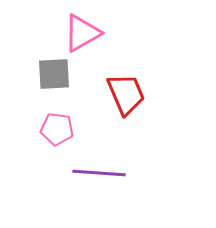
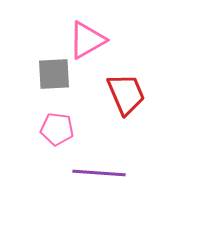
pink triangle: moved 5 px right, 7 px down
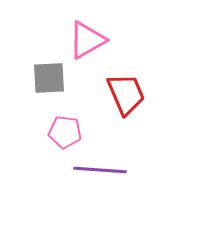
gray square: moved 5 px left, 4 px down
pink pentagon: moved 8 px right, 3 px down
purple line: moved 1 px right, 3 px up
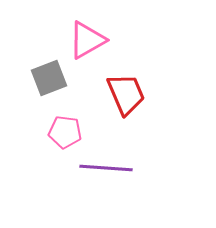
gray square: rotated 18 degrees counterclockwise
purple line: moved 6 px right, 2 px up
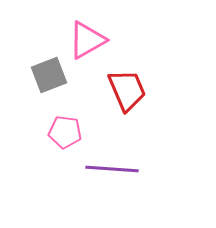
gray square: moved 3 px up
red trapezoid: moved 1 px right, 4 px up
purple line: moved 6 px right, 1 px down
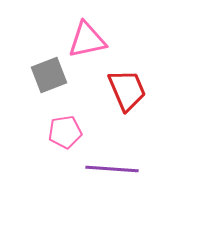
pink triangle: rotated 18 degrees clockwise
pink pentagon: rotated 16 degrees counterclockwise
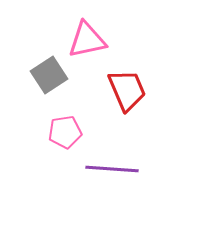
gray square: rotated 12 degrees counterclockwise
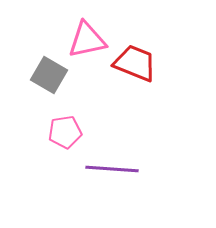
gray square: rotated 27 degrees counterclockwise
red trapezoid: moved 8 px right, 27 px up; rotated 45 degrees counterclockwise
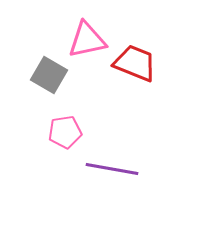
purple line: rotated 6 degrees clockwise
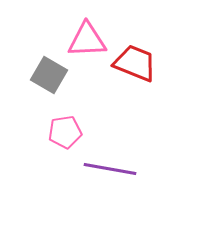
pink triangle: rotated 9 degrees clockwise
purple line: moved 2 px left
